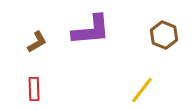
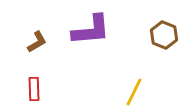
yellow line: moved 8 px left, 2 px down; rotated 12 degrees counterclockwise
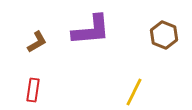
red rectangle: moved 1 px left, 1 px down; rotated 10 degrees clockwise
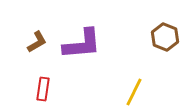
purple L-shape: moved 9 px left, 14 px down
brown hexagon: moved 1 px right, 2 px down
red rectangle: moved 10 px right, 1 px up
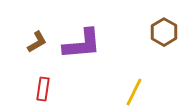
brown hexagon: moved 1 px left, 5 px up; rotated 8 degrees clockwise
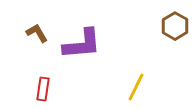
brown hexagon: moved 11 px right, 6 px up
brown L-shape: moved 9 px up; rotated 90 degrees counterclockwise
yellow line: moved 2 px right, 5 px up
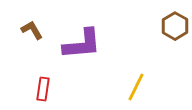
brown L-shape: moved 5 px left, 3 px up
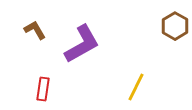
brown L-shape: moved 3 px right
purple L-shape: rotated 24 degrees counterclockwise
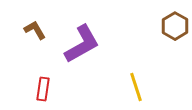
yellow line: rotated 44 degrees counterclockwise
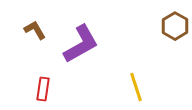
purple L-shape: moved 1 px left
